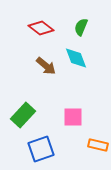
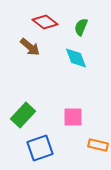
red diamond: moved 4 px right, 6 px up
brown arrow: moved 16 px left, 19 px up
blue square: moved 1 px left, 1 px up
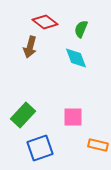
green semicircle: moved 2 px down
brown arrow: rotated 65 degrees clockwise
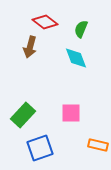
pink square: moved 2 px left, 4 px up
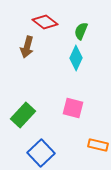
green semicircle: moved 2 px down
brown arrow: moved 3 px left
cyan diamond: rotated 45 degrees clockwise
pink square: moved 2 px right, 5 px up; rotated 15 degrees clockwise
blue square: moved 1 px right, 5 px down; rotated 24 degrees counterclockwise
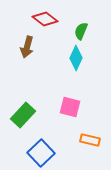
red diamond: moved 3 px up
pink square: moved 3 px left, 1 px up
orange rectangle: moved 8 px left, 5 px up
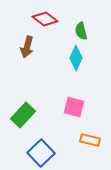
green semicircle: rotated 36 degrees counterclockwise
pink square: moved 4 px right
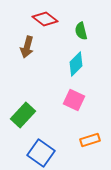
cyan diamond: moved 6 px down; rotated 20 degrees clockwise
pink square: moved 7 px up; rotated 10 degrees clockwise
orange rectangle: rotated 30 degrees counterclockwise
blue square: rotated 12 degrees counterclockwise
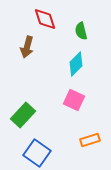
red diamond: rotated 35 degrees clockwise
blue square: moved 4 px left
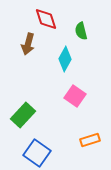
red diamond: moved 1 px right
brown arrow: moved 1 px right, 3 px up
cyan diamond: moved 11 px left, 5 px up; rotated 15 degrees counterclockwise
pink square: moved 1 px right, 4 px up; rotated 10 degrees clockwise
